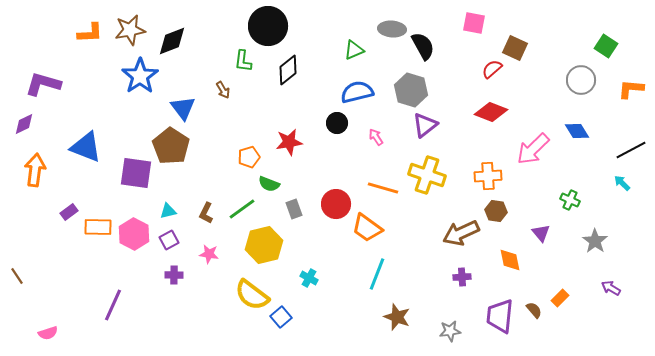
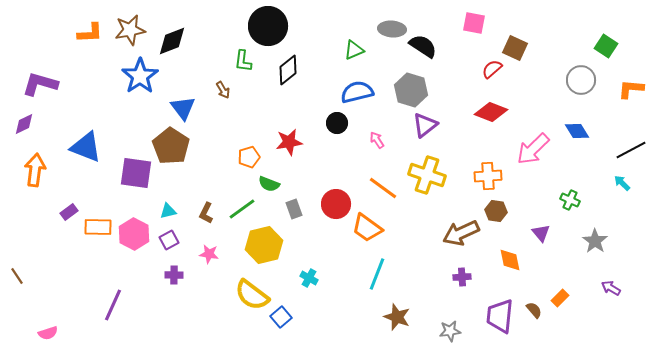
black semicircle at (423, 46): rotated 28 degrees counterclockwise
purple L-shape at (43, 84): moved 3 px left
pink arrow at (376, 137): moved 1 px right, 3 px down
orange line at (383, 188): rotated 20 degrees clockwise
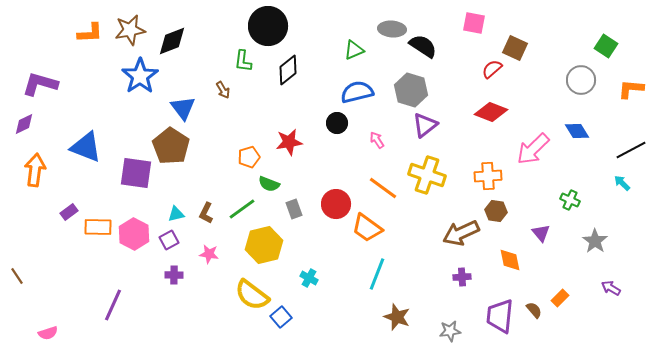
cyan triangle at (168, 211): moved 8 px right, 3 px down
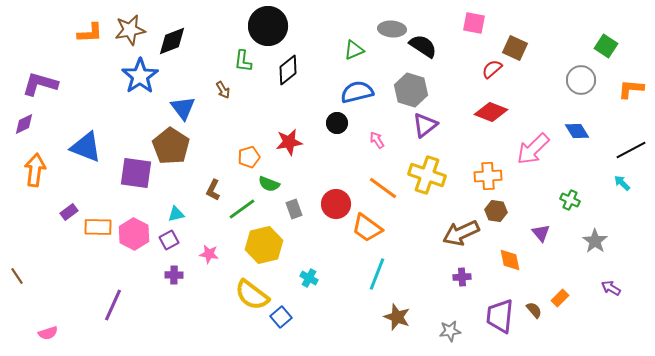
brown L-shape at (206, 213): moved 7 px right, 23 px up
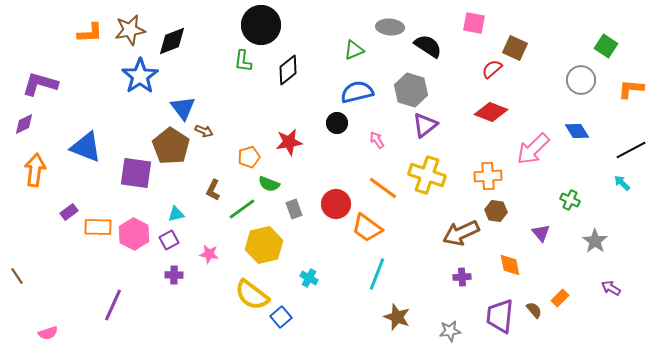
black circle at (268, 26): moved 7 px left, 1 px up
gray ellipse at (392, 29): moved 2 px left, 2 px up
black semicircle at (423, 46): moved 5 px right
brown arrow at (223, 90): moved 19 px left, 41 px down; rotated 36 degrees counterclockwise
orange diamond at (510, 260): moved 5 px down
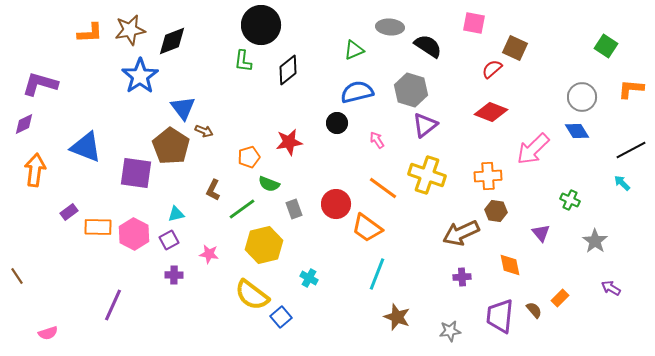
gray circle at (581, 80): moved 1 px right, 17 px down
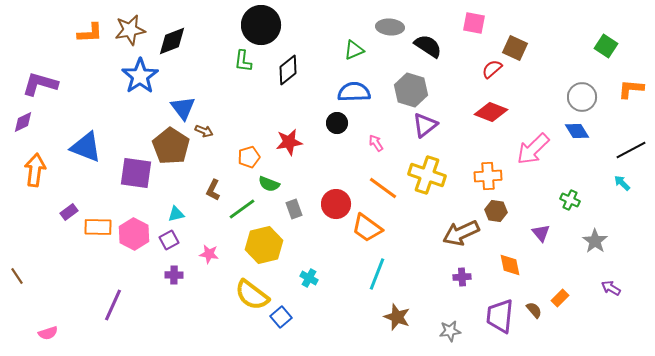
blue semicircle at (357, 92): moved 3 px left; rotated 12 degrees clockwise
purple diamond at (24, 124): moved 1 px left, 2 px up
pink arrow at (377, 140): moved 1 px left, 3 px down
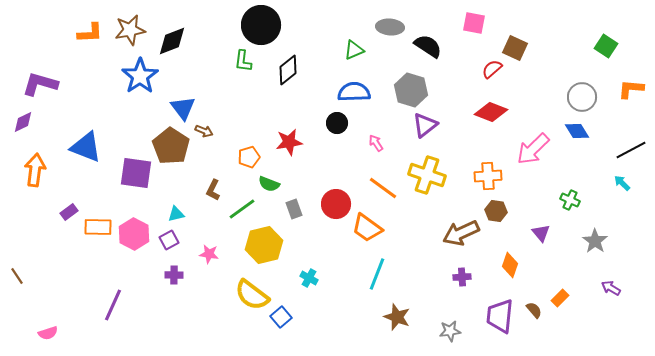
orange diamond at (510, 265): rotated 30 degrees clockwise
